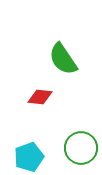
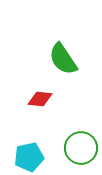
red diamond: moved 2 px down
cyan pentagon: rotated 8 degrees clockwise
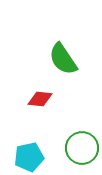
green circle: moved 1 px right
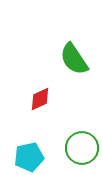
green semicircle: moved 11 px right
red diamond: rotated 30 degrees counterclockwise
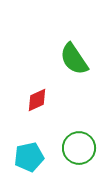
red diamond: moved 3 px left, 1 px down
green circle: moved 3 px left
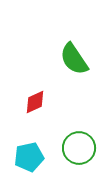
red diamond: moved 2 px left, 2 px down
